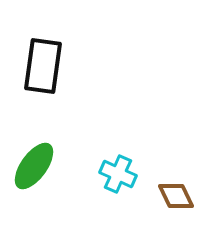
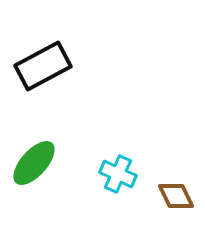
black rectangle: rotated 54 degrees clockwise
green ellipse: moved 3 px up; rotated 6 degrees clockwise
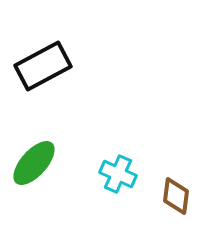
brown diamond: rotated 33 degrees clockwise
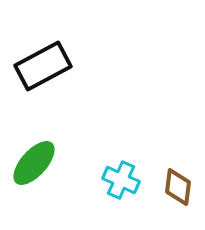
cyan cross: moved 3 px right, 6 px down
brown diamond: moved 2 px right, 9 px up
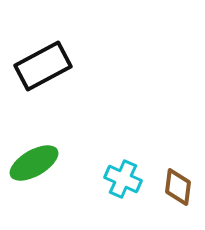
green ellipse: rotated 18 degrees clockwise
cyan cross: moved 2 px right, 1 px up
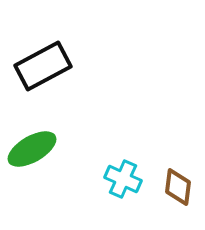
green ellipse: moved 2 px left, 14 px up
